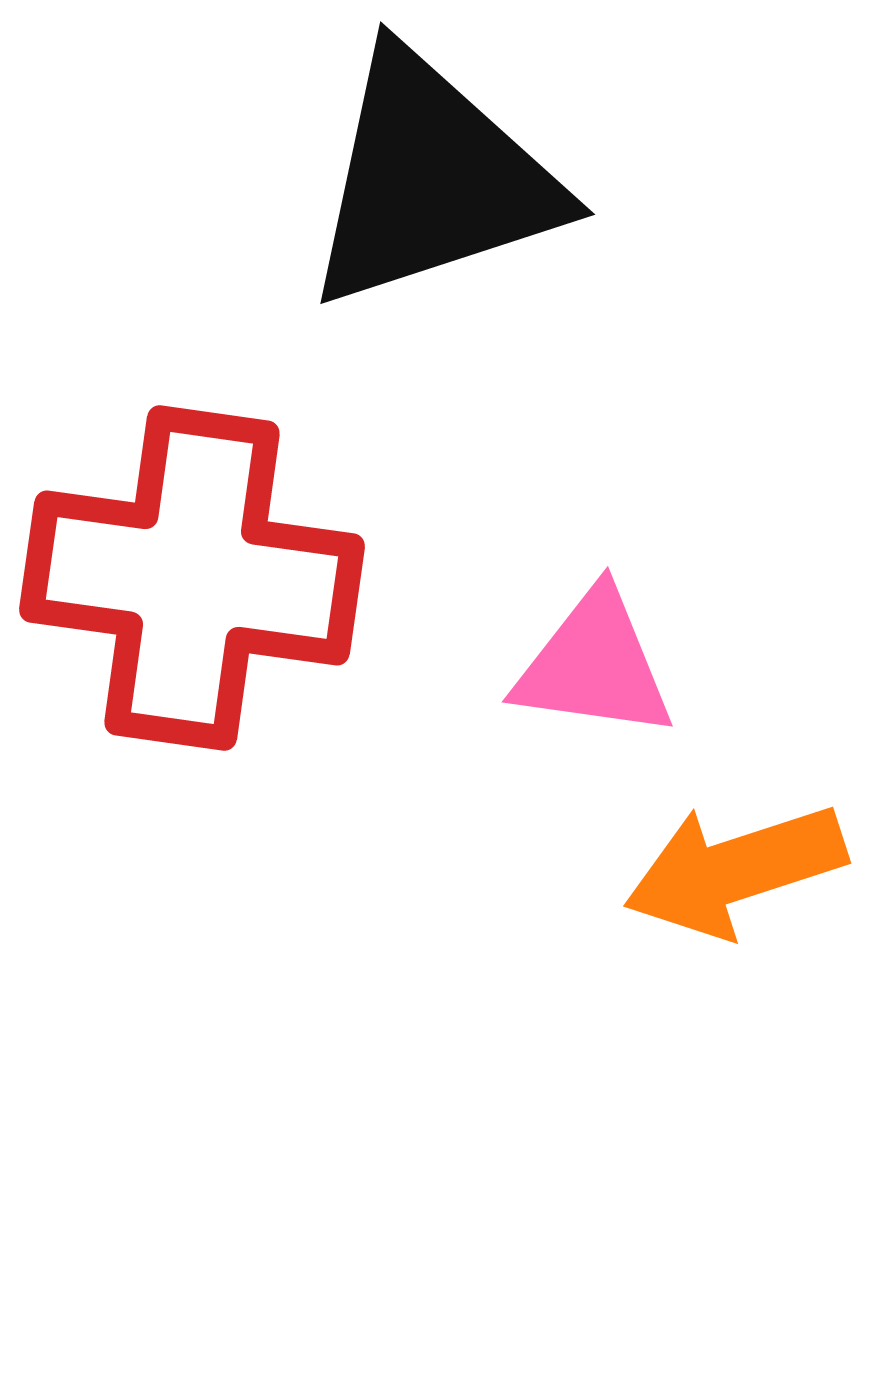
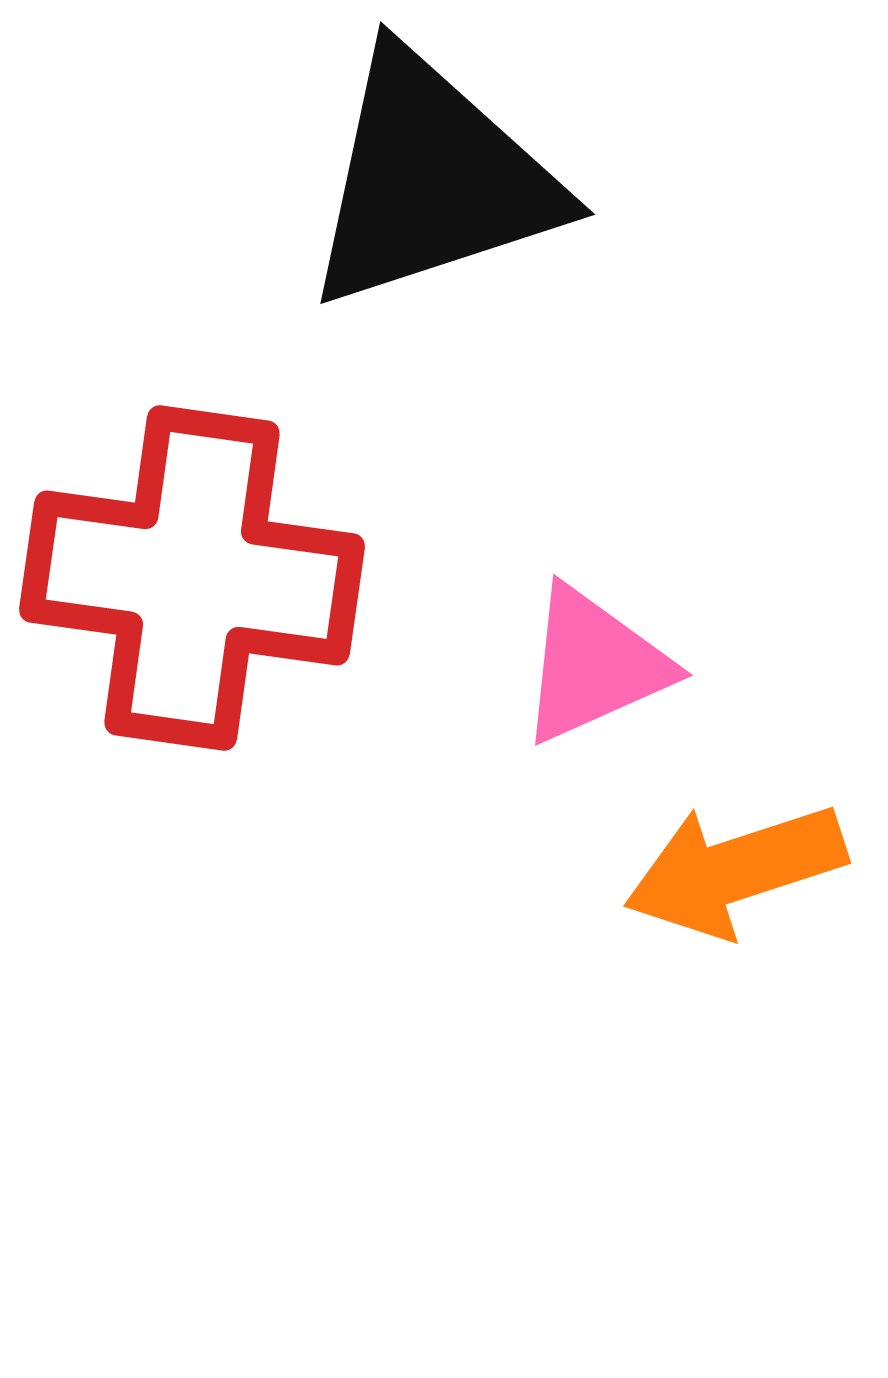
pink triangle: rotated 32 degrees counterclockwise
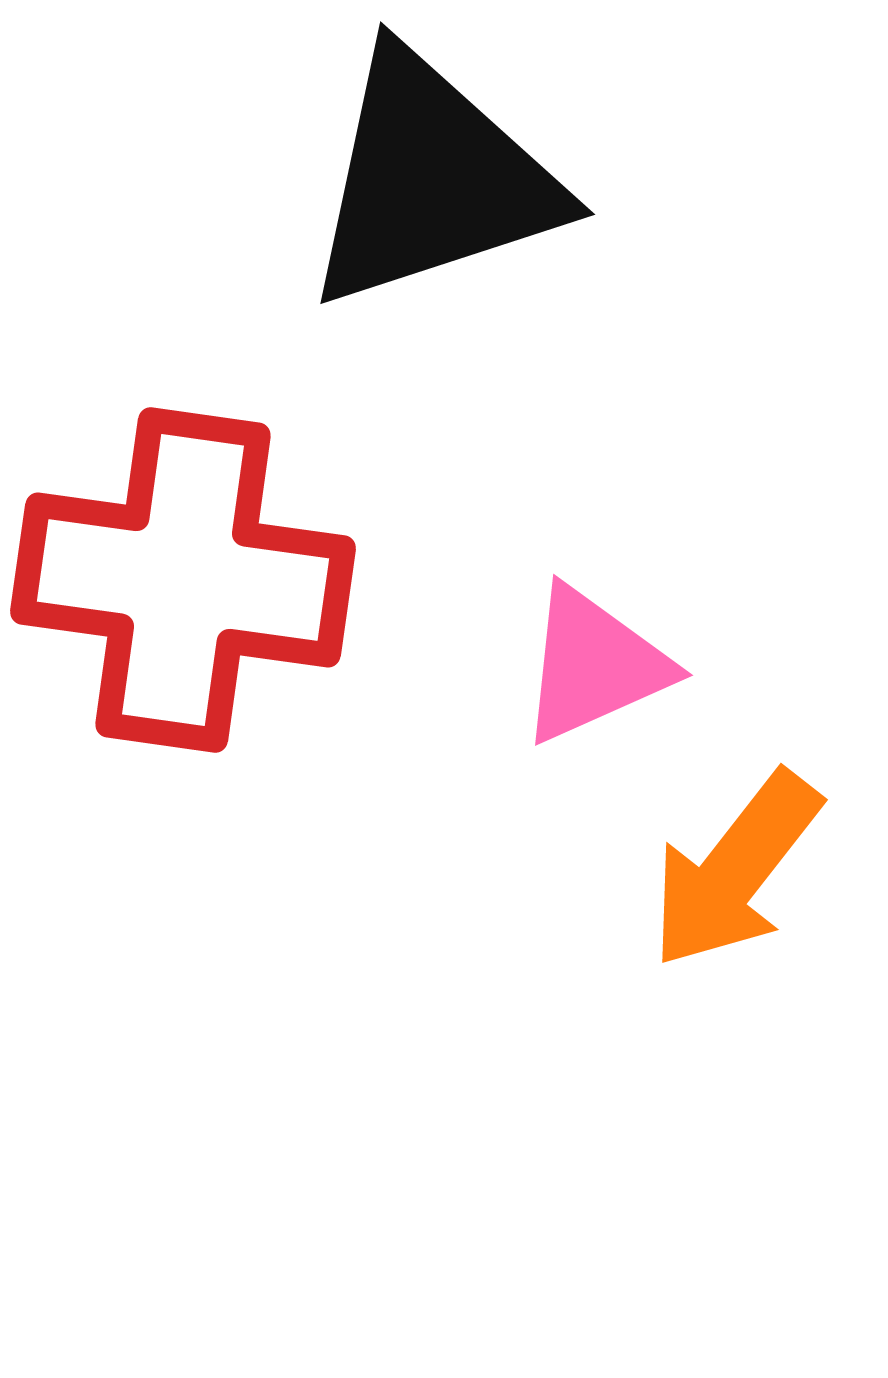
red cross: moved 9 px left, 2 px down
orange arrow: rotated 34 degrees counterclockwise
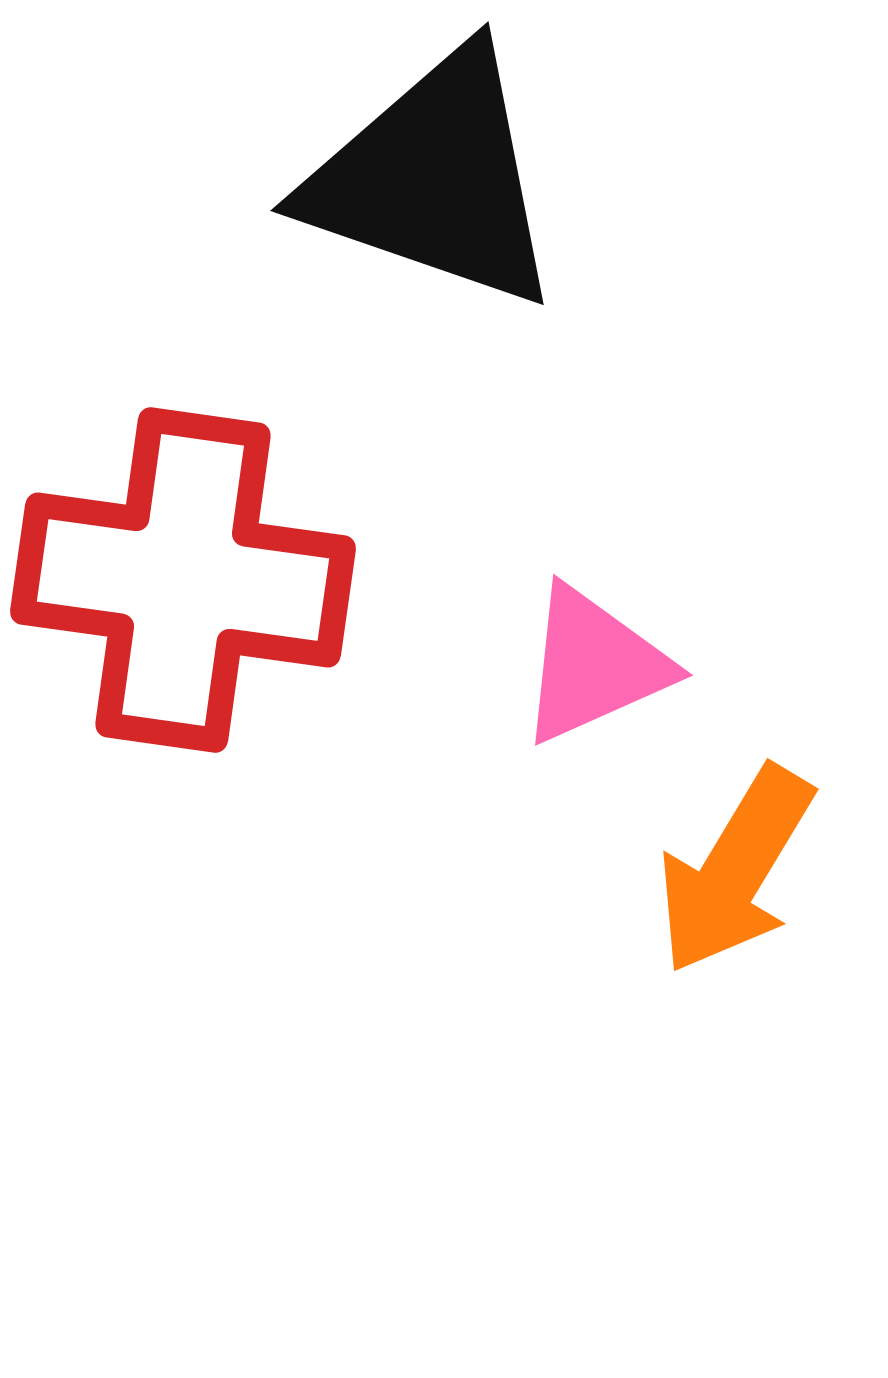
black triangle: moved 2 px right, 1 px up; rotated 37 degrees clockwise
orange arrow: rotated 7 degrees counterclockwise
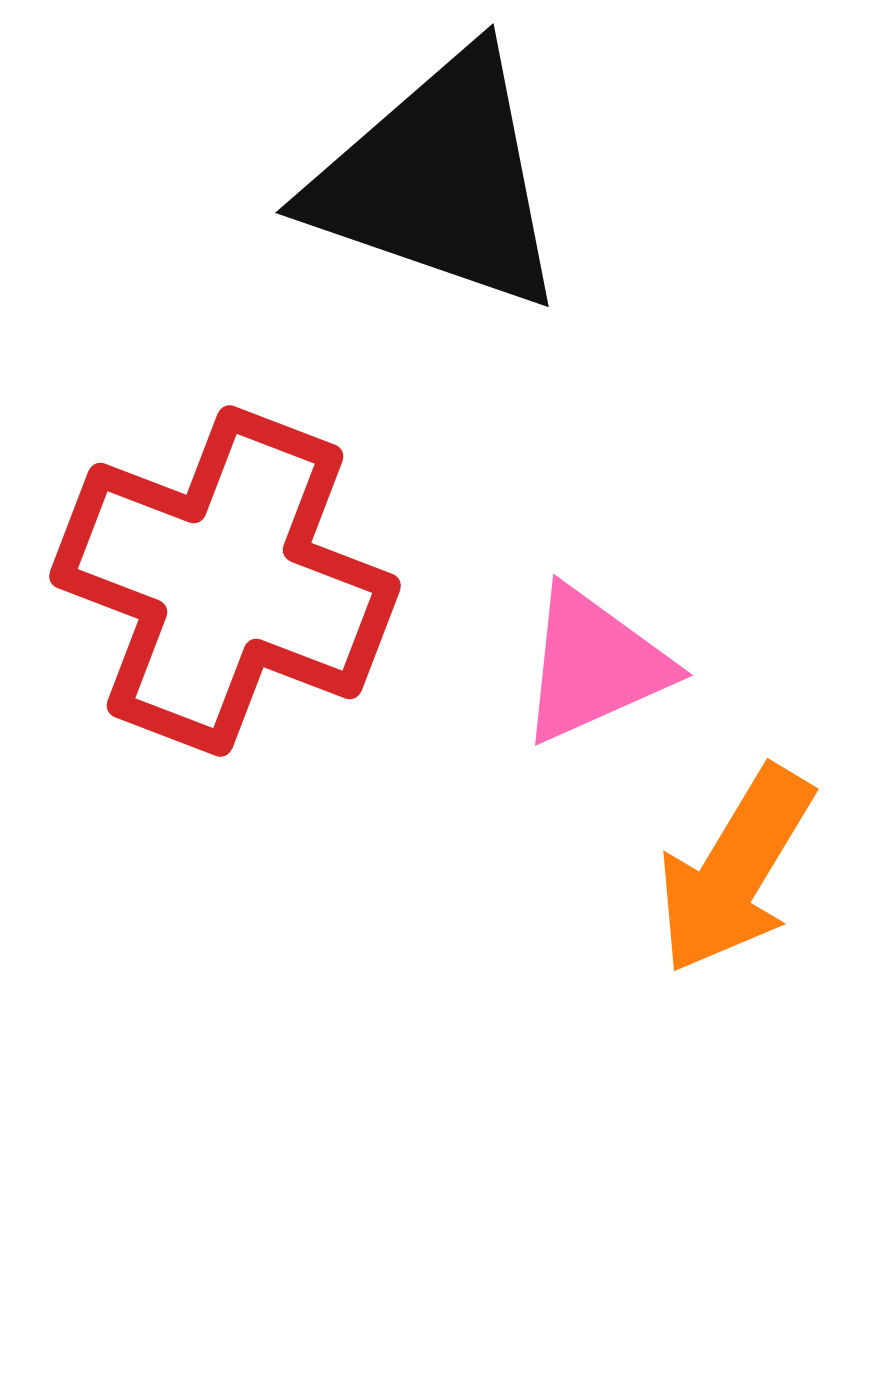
black triangle: moved 5 px right, 2 px down
red cross: moved 42 px right, 1 px down; rotated 13 degrees clockwise
